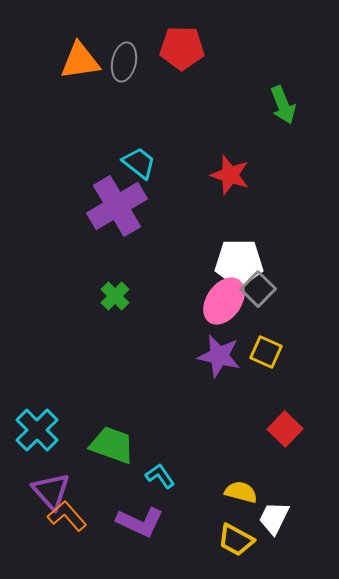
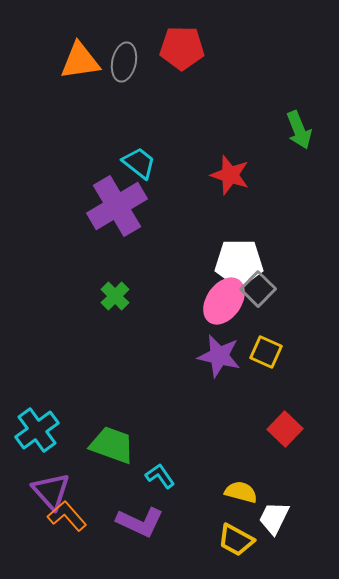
green arrow: moved 16 px right, 25 px down
cyan cross: rotated 9 degrees clockwise
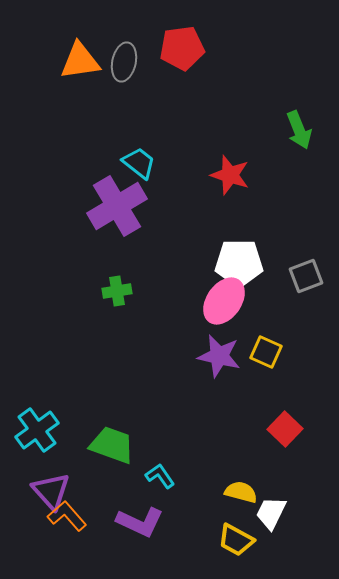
red pentagon: rotated 9 degrees counterclockwise
gray square: moved 48 px right, 13 px up; rotated 24 degrees clockwise
green cross: moved 2 px right, 5 px up; rotated 36 degrees clockwise
white trapezoid: moved 3 px left, 5 px up
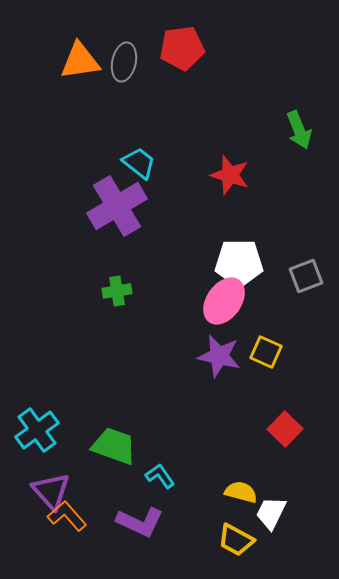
green trapezoid: moved 2 px right, 1 px down
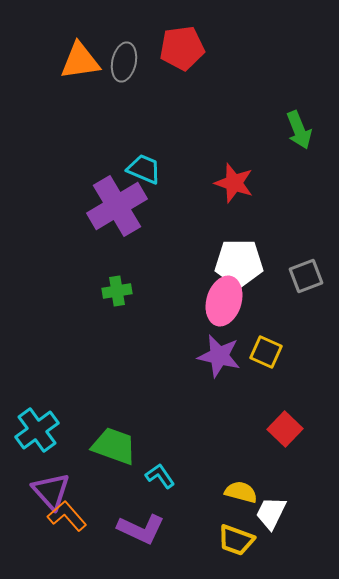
cyan trapezoid: moved 5 px right, 6 px down; rotated 15 degrees counterclockwise
red star: moved 4 px right, 8 px down
pink ellipse: rotated 18 degrees counterclockwise
purple L-shape: moved 1 px right, 7 px down
yellow trapezoid: rotated 9 degrees counterclockwise
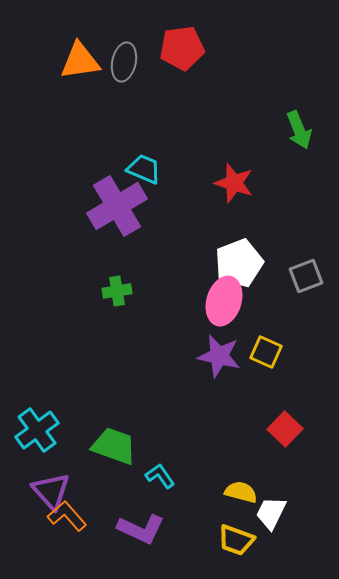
white pentagon: rotated 21 degrees counterclockwise
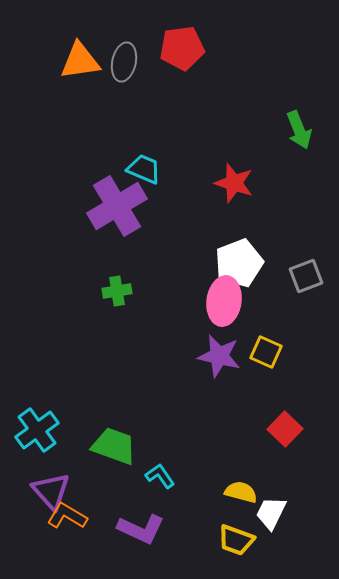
pink ellipse: rotated 9 degrees counterclockwise
orange L-shape: rotated 18 degrees counterclockwise
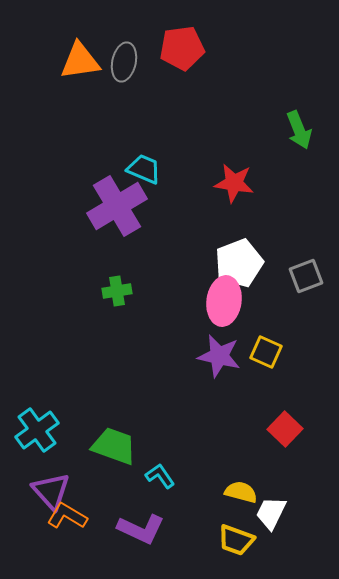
red star: rotated 9 degrees counterclockwise
